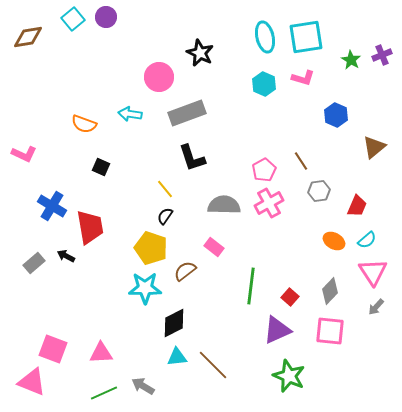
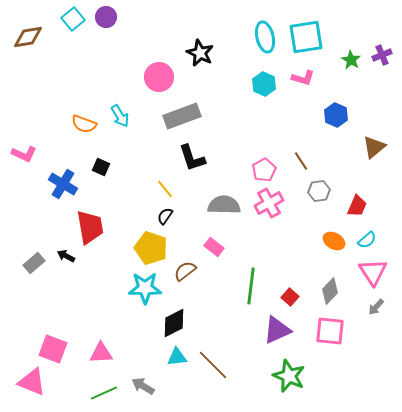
gray rectangle at (187, 113): moved 5 px left, 3 px down
cyan arrow at (130, 114): moved 10 px left, 2 px down; rotated 130 degrees counterclockwise
blue cross at (52, 206): moved 11 px right, 22 px up
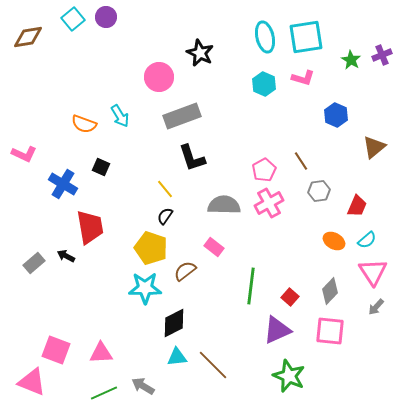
pink square at (53, 349): moved 3 px right, 1 px down
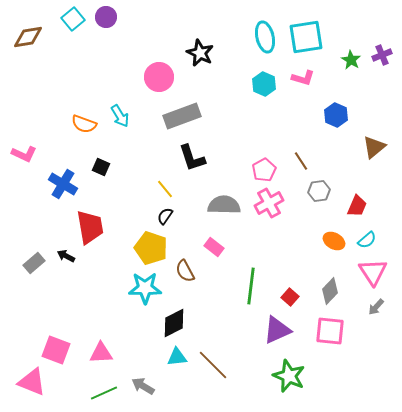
brown semicircle at (185, 271): rotated 80 degrees counterclockwise
